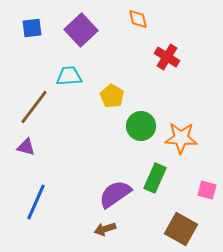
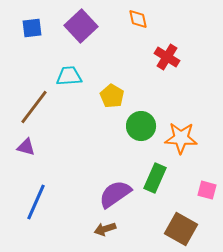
purple square: moved 4 px up
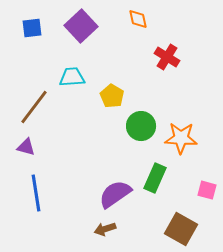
cyan trapezoid: moved 3 px right, 1 px down
blue line: moved 9 px up; rotated 33 degrees counterclockwise
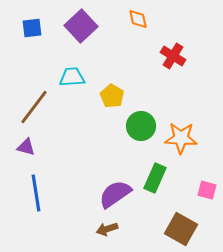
red cross: moved 6 px right, 1 px up
brown arrow: moved 2 px right
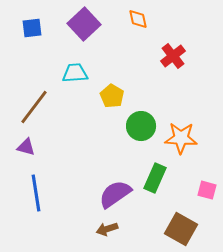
purple square: moved 3 px right, 2 px up
red cross: rotated 20 degrees clockwise
cyan trapezoid: moved 3 px right, 4 px up
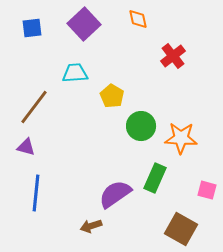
blue line: rotated 15 degrees clockwise
brown arrow: moved 16 px left, 3 px up
